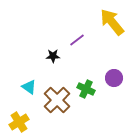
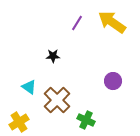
yellow arrow: rotated 16 degrees counterclockwise
purple line: moved 17 px up; rotated 21 degrees counterclockwise
purple circle: moved 1 px left, 3 px down
green cross: moved 31 px down
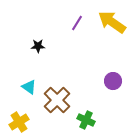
black star: moved 15 px left, 10 px up
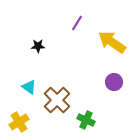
yellow arrow: moved 20 px down
purple circle: moved 1 px right, 1 px down
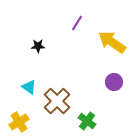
brown cross: moved 1 px down
green cross: moved 1 px right, 1 px down; rotated 12 degrees clockwise
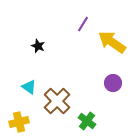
purple line: moved 6 px right, 1 px down
black star: rotated 24 degrees clockwise
purple circle: moved 1 px left, 1 px down
yellow cross: rotated 18 degrees clockwise
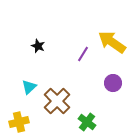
purple line: moved 30 px down
cyan triangle: rotated 42 degrees clockwise
green cross: moved 1 px down
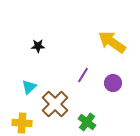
black star: rotated 24 degrees counterclockwise
purple line: moved 21 px down
brown cross: moved 2 px left, 3 px down
yellow cross: moved 3 px right, 1 px down; rotated 18 degrees clockwise
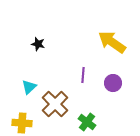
black star: moved 2 px up; rotated 16 degrees clockwise
purple line: rotated 28 degrees counterclockwise
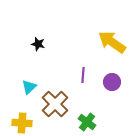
purple circle: moved 1 px left, 1 px up
